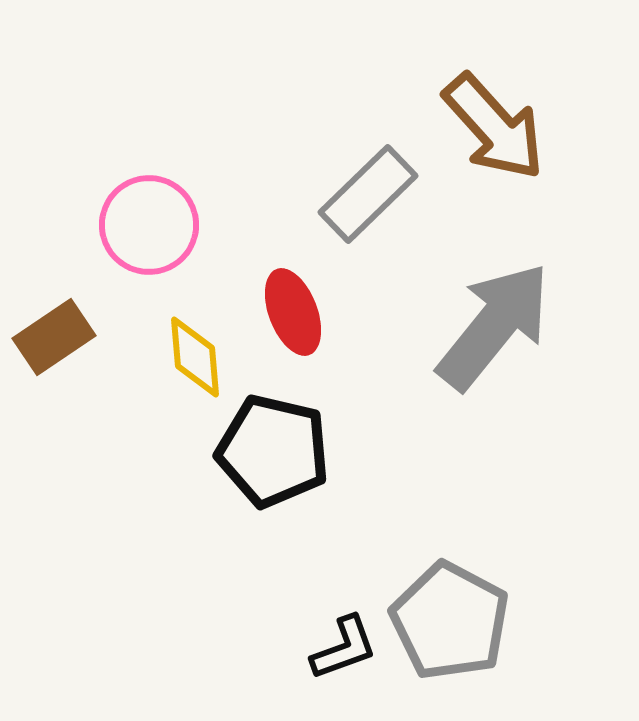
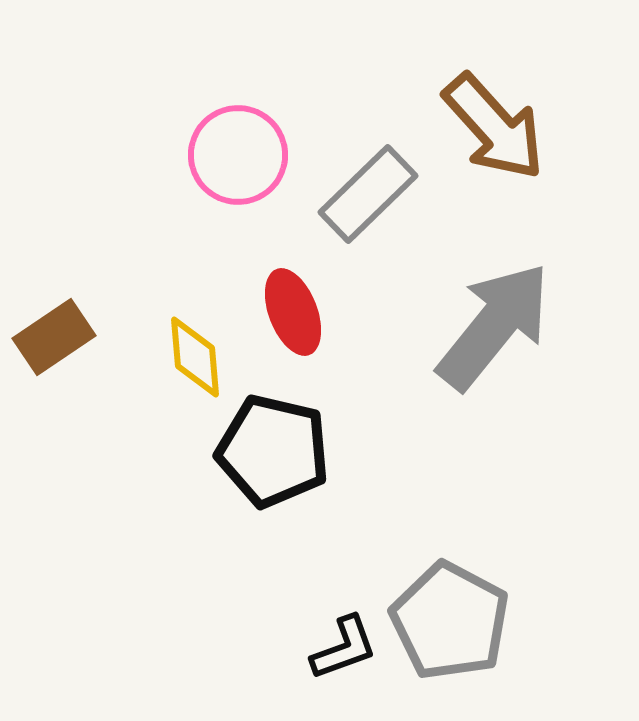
pink circle: moved 89 px right, 70 px up
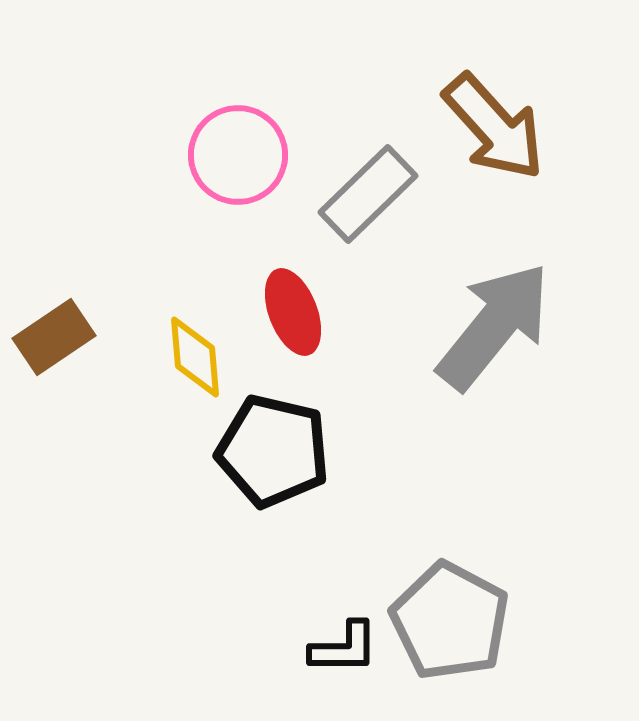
black L-shape: rotated 20 degrees clockwise
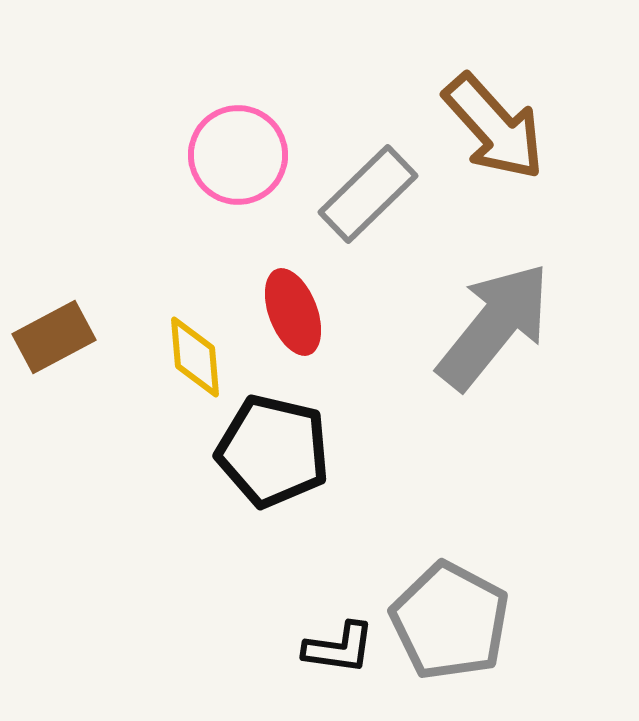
brown rectangle: rotated 6 degrees clockwise
black L-shape: moved 5 px left; rotated 8 degrees clockwise
